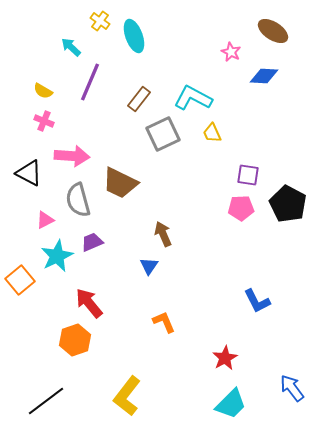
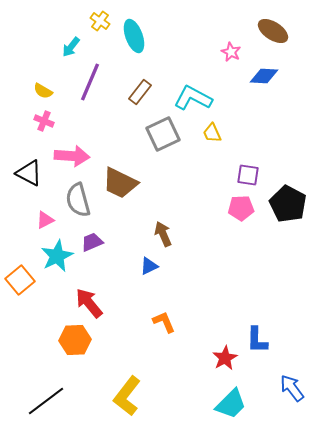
cyan arrow: rotated 95 degrees counterclockwise
brown rectangle: moved 1 px right, 7 px up
blue triangle: rotated 30 degrees clockwise
blue L-shape: moved 39 px down; rotated 28 degrees clockwise
orange hexagon: rotated 16 degrees clockwise
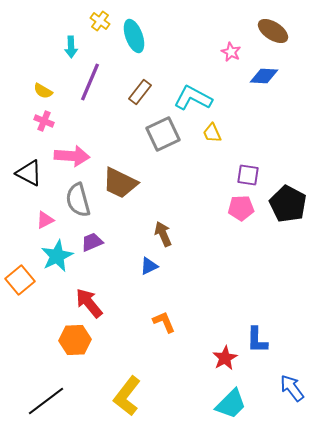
cyan arrow: rotated 40 degrees counterclockwise
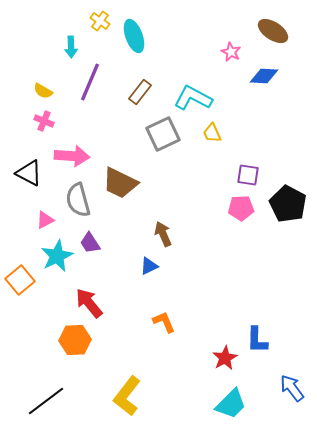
purple trapezoid: moved 2 px left, 1 px down; rotated 100 degrees counterclockwise
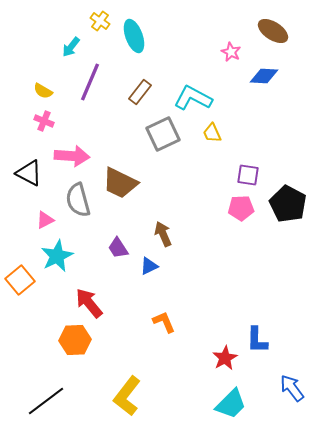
cyan arrow: rotated 40 degrees clockwise
purple trapezoid: moved 28 px right, 5 px down
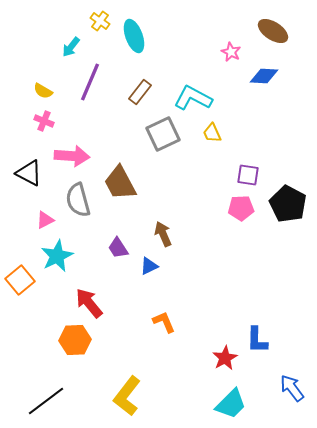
brown trapezoid: rotated 36 degrees clockwise
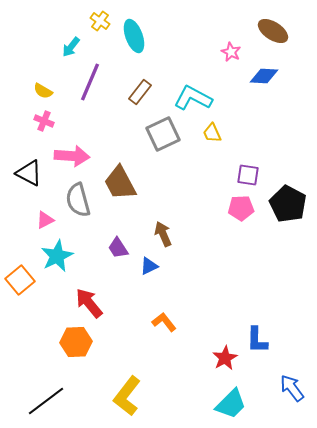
orange L-shape: rotated 15 degrees counterclockwise
orange hexagon: moved 1 px right, 2 px down
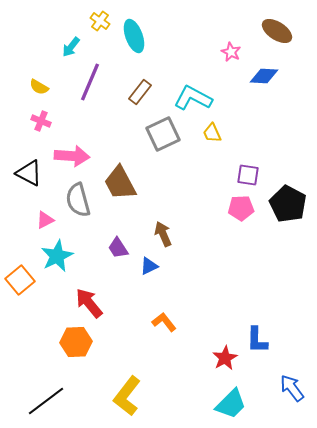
brown ellipse: moved 4 px right
yellow semicircle: moved 4 px left, 4 px up
pink cross: moved 3 px left
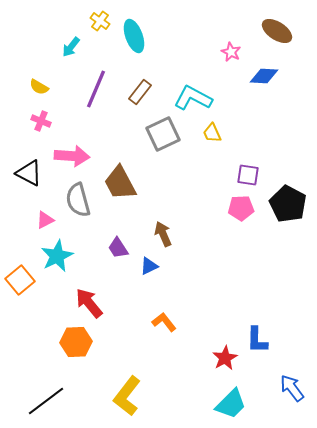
purple line: moved 6 px right, 7 px down
